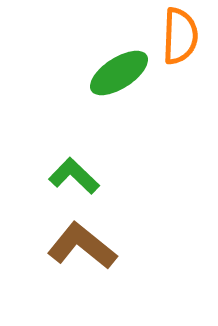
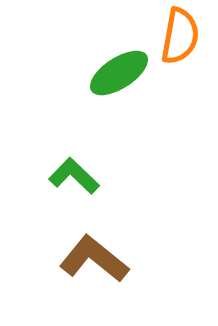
orange semicircle: rotated 8 degrees clockwise
brown L-shape: moved 12 px right, 13 px down
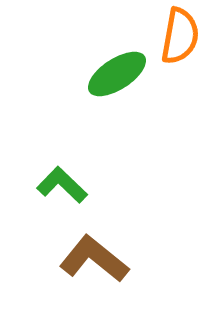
green ellipse: moved 2 px left, 1 px down
green L-shape: moved 12 px left, 9 px down
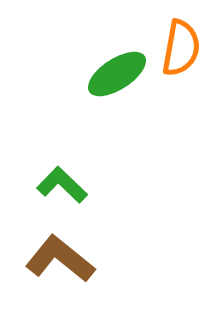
orange semicircle: moved 1 px right, 12 px down
brown L-shape: moved 34 px left
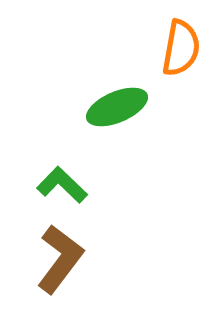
green ellipse: moved 33 px down; rotated 10 degrees clockwise
brown L-shape: rotated 88 degrees clockwise
